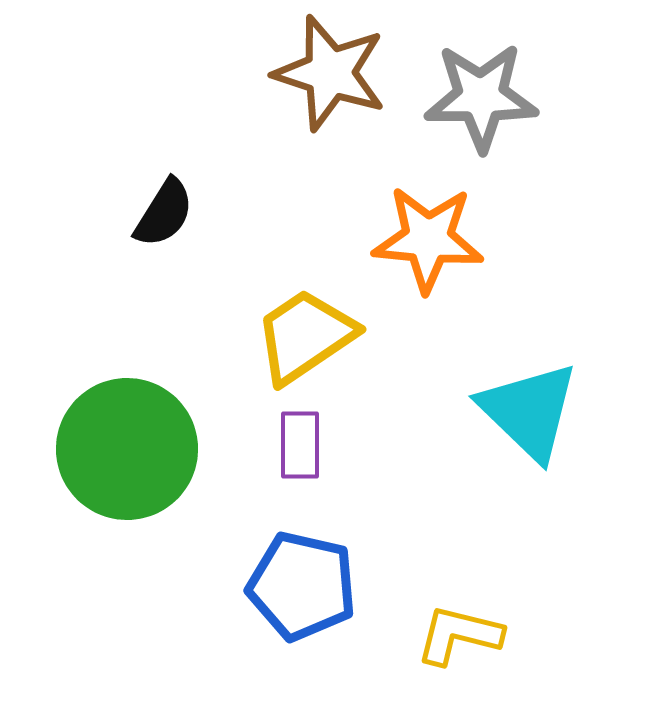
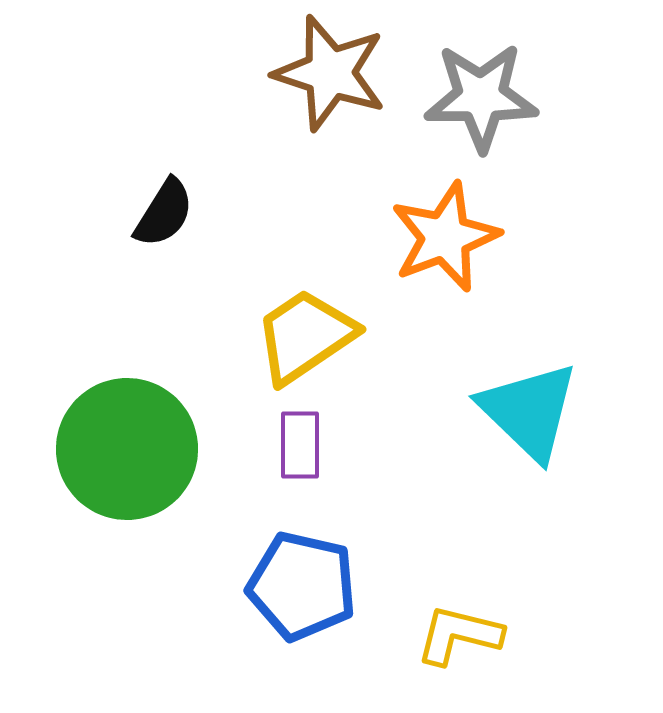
orange star: moved 17 px right, 2 px up; rotated 26 degrees counterclockwise
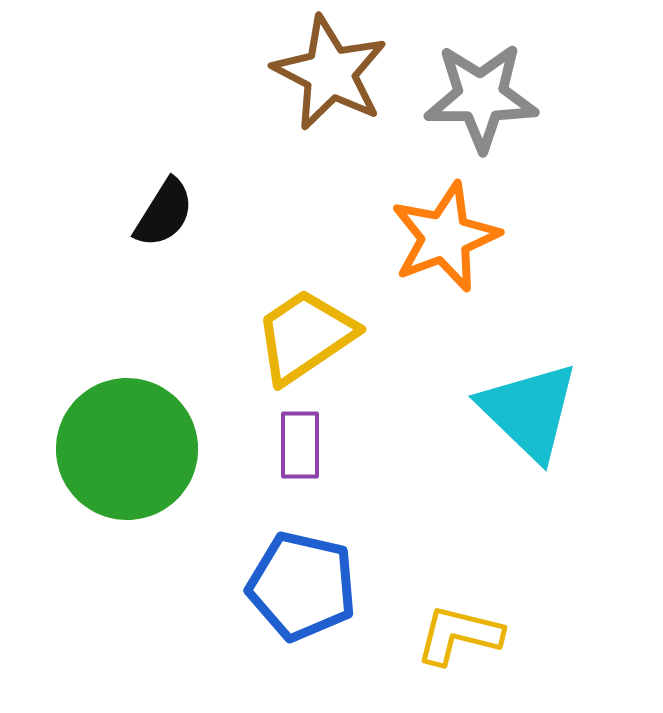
brown star: rotated 9 degrees clockwise
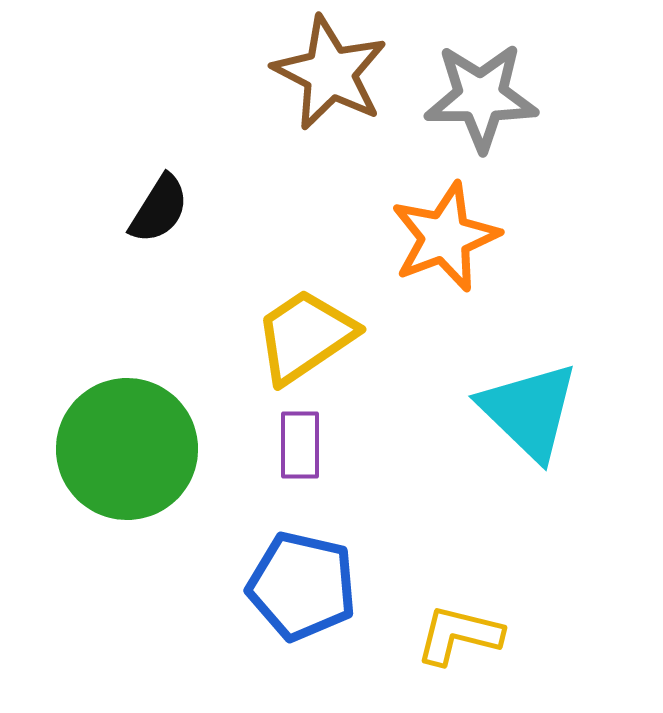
black semicircle: moved 5 px left, 4 px up
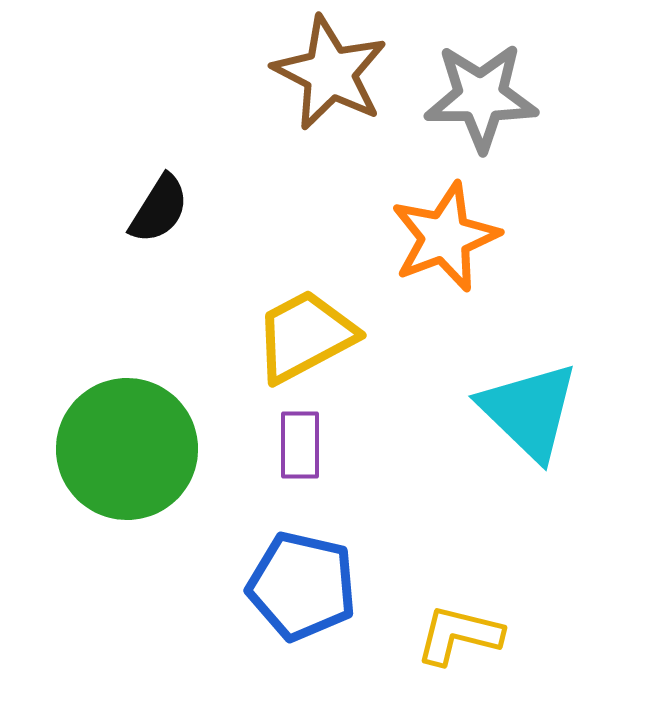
yellow trapezoid: rotated 6 degrees clockwise
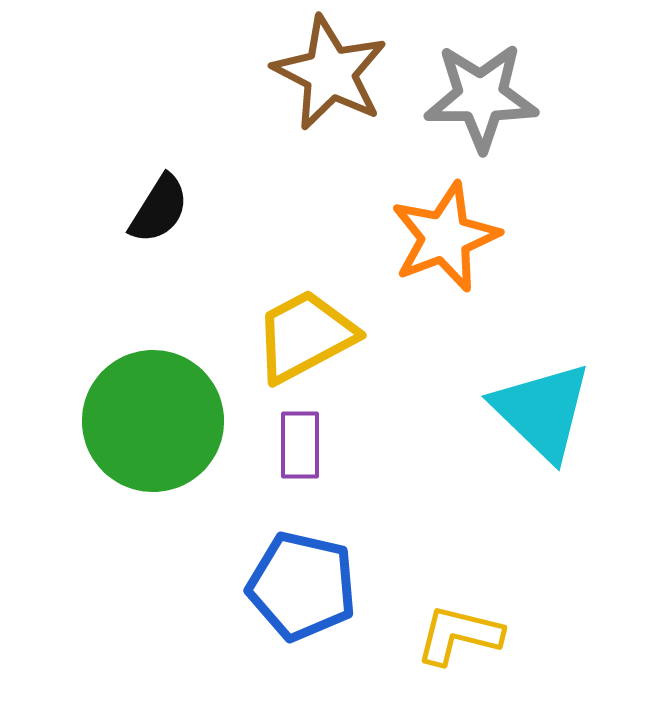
cyan triangle: moved 13 px right
green circle: moved 26 px right, 28 px up
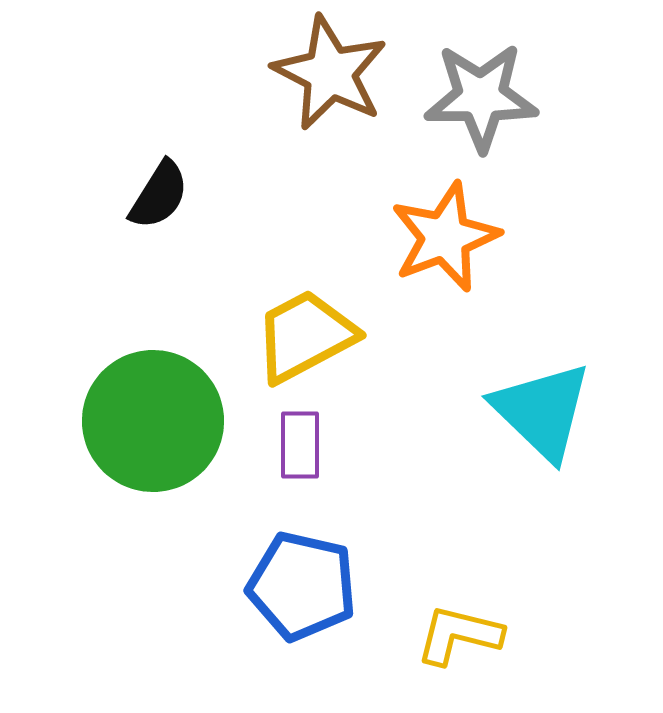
black semicircle: moved 14 px up
